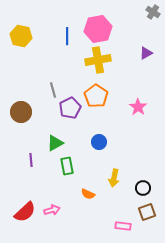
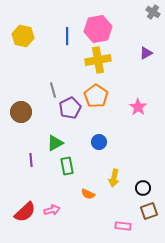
yellow hexagon: moved 2 px right
brown square: moved 2 px right, 1 px up
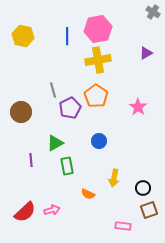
blue circle: moved 1 px up
brown square: moved 1 px up
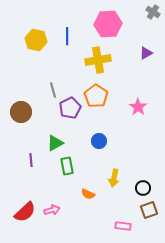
pink hexagon: moved 10 px right, 5 px up; rotated 8 degrees clockwise
yellow hexagon: moved 13 px right, 4 px down
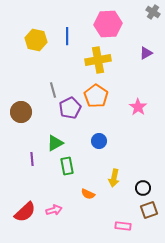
purple line: moved 1 px right, 1 px up
pink arrow: moved 2 px right
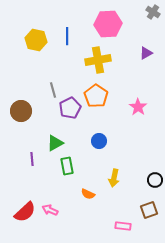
brown circle: moved 1 px up
black circle: moved 12 px right, 8 px up
pink arrow: moved 4 px left; rotated 140 degrees counterclockwise
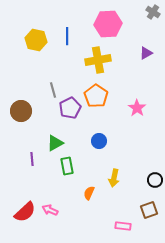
pink star: moved 1 px left, 1 px down
orange semicircle: moved 1 px right, 1 px up; rotated 88 degrees clockwise
